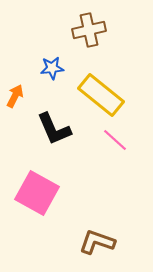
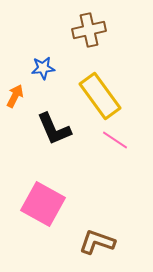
blue star: moved 9 px left
yellow rectangle: moved 1 px left, 1 px down; rotated 15 degrees clockwise
pink line: rotated 8 degrees counterclockwise
pink square: moved 6 px right, 11 px down
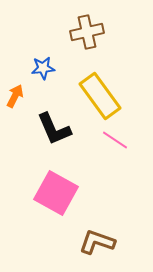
brown cross: moved 2 px left, 2 px down
pink square: moved 13 px right, 11 px up
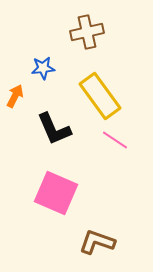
pink square: rotated 6 degrees counterclockwise
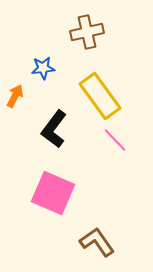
black L-shape: rotated 60 degrees clockwise
pink line: rotated 12 degrees clockwise
pink square: moved 3 px left
brown L-shape: rotated 36 degrees clockwise
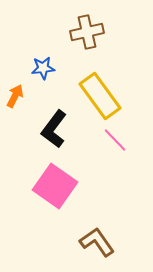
pink square: moved 2 px right, 7 px up; rotated 12 degrees clockwise
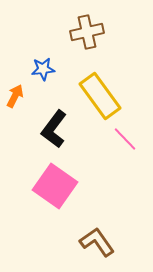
blue star: moved 1 px down
pink line: moved 10 px right, 1 px up
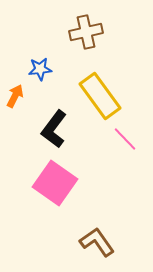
brown cross: moved 1 px left
blue star: moved 3 px left
pink square: moved 3 px up
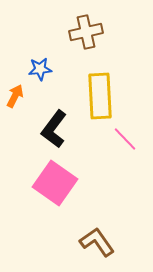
yellow rectangle: rotated 33 degrees clockwise
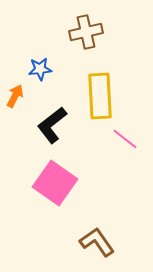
black L-shape: moved 2 px left, 4 px up; rotated 15 degrees clockwise
pink line: rotated 8 degrees counterclockwise
